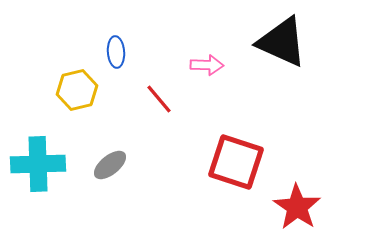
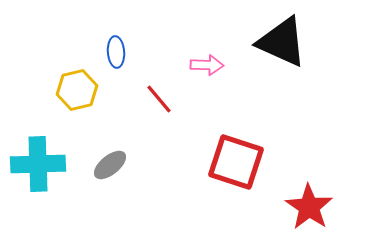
red star: moved 12 px right
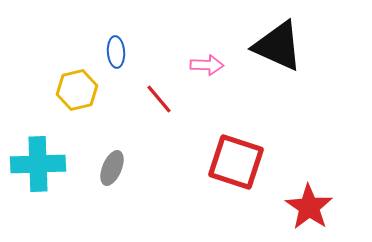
black triangle: moved 4 px left, 4 px down
gray ellipse: moved 2 px right, 3 px down; rotated 28 degrees counterclockwise
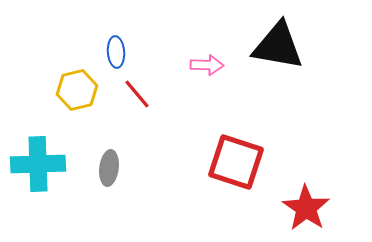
black triangle: rotated 14 degrees counterclockwise
red line: moved 22 px left, 5 px up
gray ellipse: moved 3 px left; rotated 16 degrees counterclockwise
red star: moved 3 px left, 1 px down
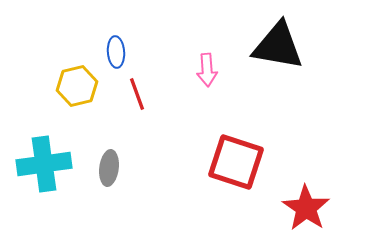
pink arrow: moved 5 px down; rotated 84 degrees clockwise
yellow hexagon: moved 4 px up
red line: rotated 20 degrees clockwise
cyan cross: moved 6 px right; rotated 6 degrees counterclockwise
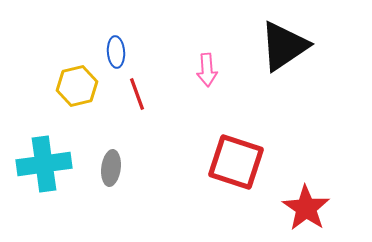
black triangle: moved 6 px right; rotated 44 degrees counterclockwise
gray ellipse: moved 2 px right
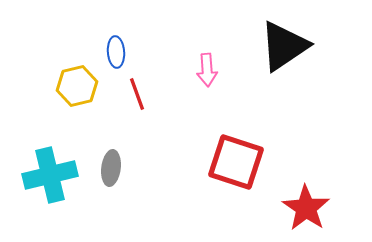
cyan cross: moved 6 px right, 11 px down; rotated 6 degrees counterclockwise
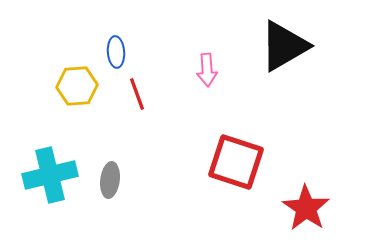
black triangle: rotated 4 degrees clockwise
yellow hexagon: rotated 9 degrees clockwise
gray ellipse: moved 1 px left, 12 px down
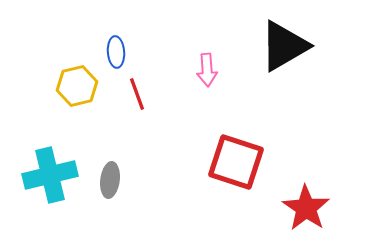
yellow hexagon: rotated 9 degrees counterclockwise
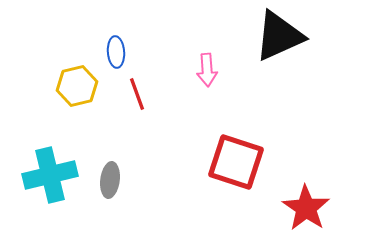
black triangle: moved 5 px left, 10 px up; rotated 6 degrees clockwise
